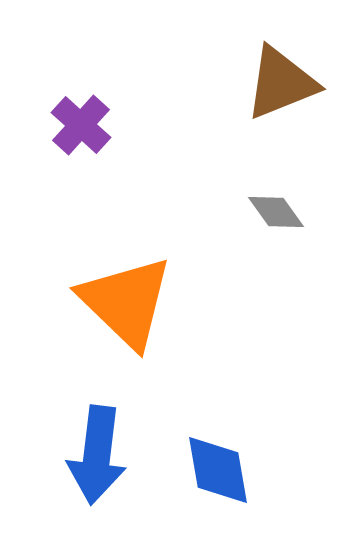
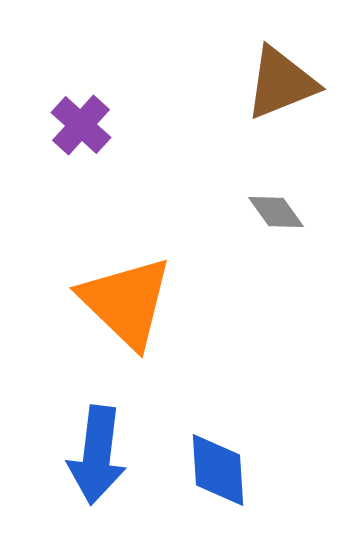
blue diamond: rotated 6 degrees clockwise
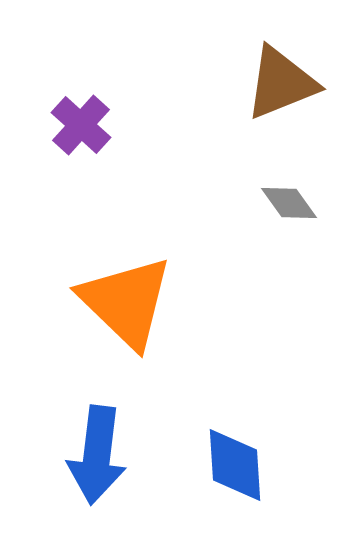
gray diamond: moved 13 px right, 9 px up
blue diamond: moved 17 px right, 5 px up
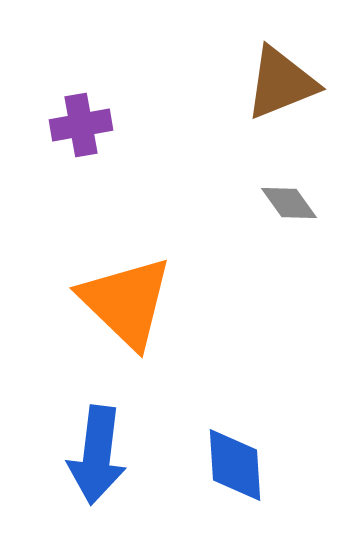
purple cross: rotated 38 degrees clockwise
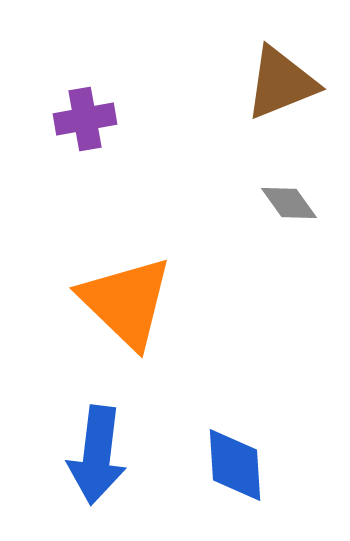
purple cross: moved 4 px right, 6 px up
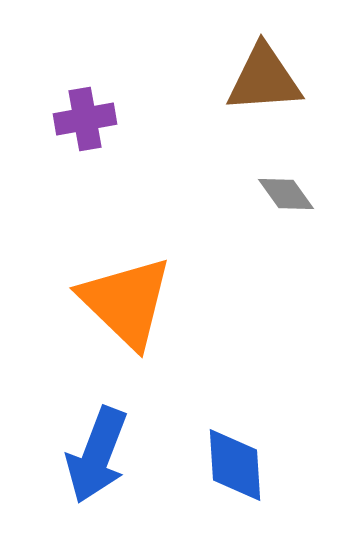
brown triangle: moved 17 px left, 4 px up; rotated 18 degrees clockwise
gray diamond: moved 3 px left, 9 px up
blue arrow: rotated 14 degrees clockwise
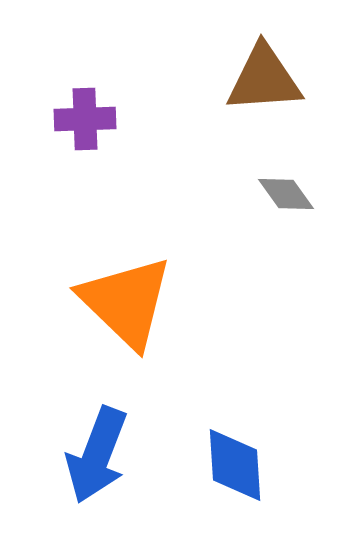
purple cross: rotated 8 degrees clockwise
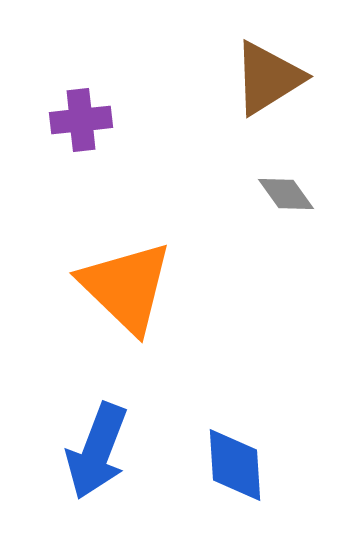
brown triangle: moved 4 px right, 1 px up; rotated 28 degrees counterclockwise
purple cross: moved 4 px left, 1 px down; rotated 4 degrees counterclockwise
orange triangle: moved 15 px up
blue arrow: moved 4 px up
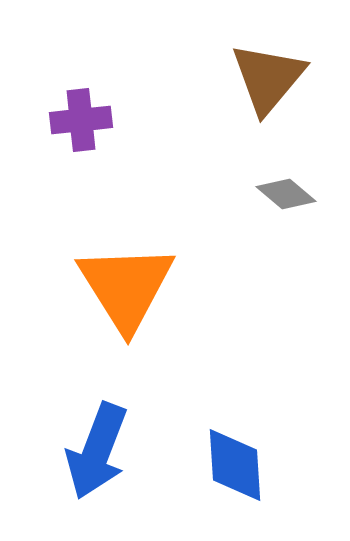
brown triangle: rotated 18 degrees counterclockwise
gray diamond: rotated 14 degrees counterclockwise
orange triangle: rotated 14 degrees clockwise
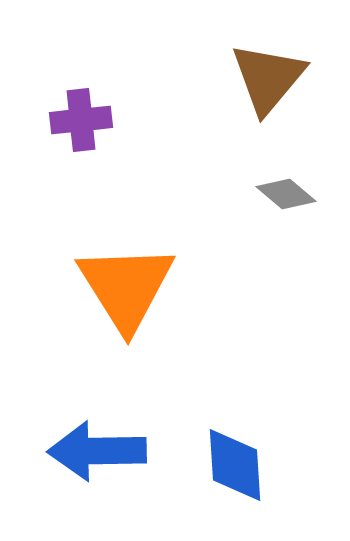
blue arrow: rotated 68 degrees clockwise
